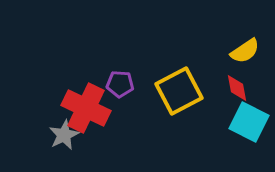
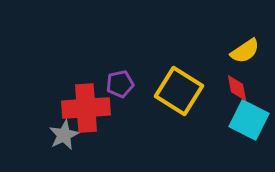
purple pentagon: rotated 16 degrees counterclockwise
yellow square: rotated 30 degrees counterclockwise
red cross: rotated 30 degrees counterclockwise
cyan square: moved 2 px up
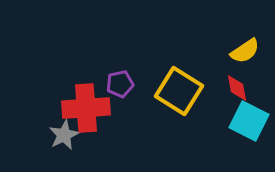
cyan square: moved 1 px down
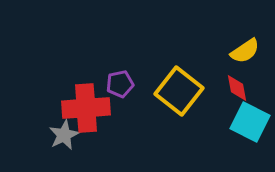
yellow square: rotated 6 degrees clockwise
cyan square: moved 1 px right, 1 px down
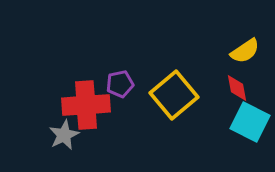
yellow square: moved 5 px left, 4 px down; rotated 12 degrees clockwise
red cross: moved 3 px up
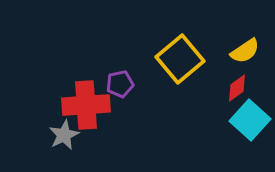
red diamond: rotated 64 degrees clockwise
yellow square: moved 6 px right, 36 px up
cyan square: moved 2 px up; rotated 15 degrees clockwise
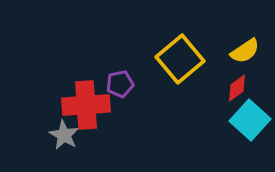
gray star: rotated 16 degrees counterclockwise
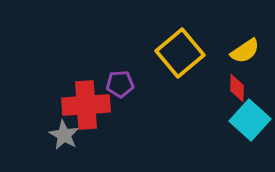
yellow square: moved 6 px up
purple pentagon: rotated 8 degrees clockwise
red diamond: rotated 52 degrees counterclockwise
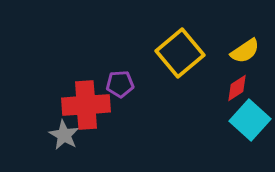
red diamond: rotated 56 degrees clockwise
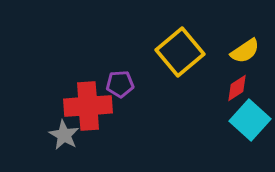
yellow square: moved 1 px up
red cross: moved 2 px right, 1 px down
